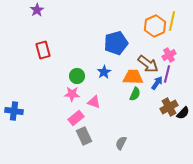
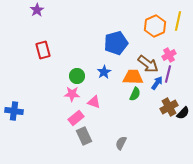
yellow line: moved 6 px right
purple line: moved 1 px right
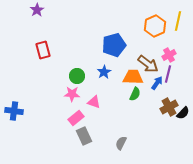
blue pentagon: moved 2 px left, 2 px down
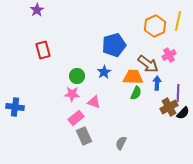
purple line: moved 10 px right, 19 px down; rotated 12 degrees counterclockwise
blue arrow: rotated 32 degrees counterclockwise
green semicircle: moved 1 px right, 1 px up
blue cross: moved 1 px right, 4 px up
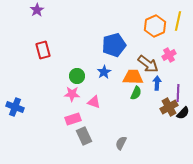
blue cross: rotated 12 degrees clockwise
pink rectangle: moved 3 px left, 1 px down; rotated 21 degrees clockwise
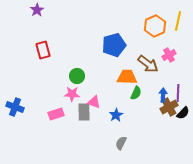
blue star: moved 12 px right, 43 px down
orange trapezoid: moved 6 px left
blue arrow: moved 6 px right, 12 px down
pink rectangle: moved 17 px left, 5 px up
gray rectangle: moved 24 px up; rotated 24 degrees clockwise
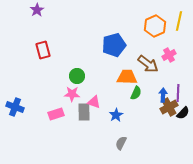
yellow line: moved 1 px right
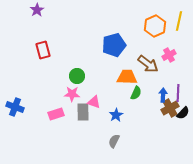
brown cross: moved 1 px right, 1 px down
gray rectangle: moved 1 px left
gray semicircle: moved 7 px left, 2 px up
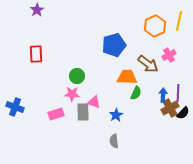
red rectangle: moved 7 px left, 4 px down; rotated 12 degrees clockwise
gray semicircle: rotated 32 degrees counterclockwise
